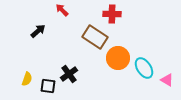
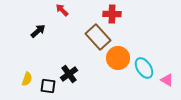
brown rectangle: moved 3 px right; rotated 15 degrees clockwise
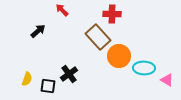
orange circle: moved 1 px right, 2 px up
cyan ellipse: rotated 55 degrees counterclockwise
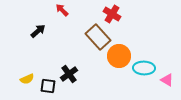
red cross: rotated 30 degrees clockwise
yellow semicircle: rotated 48 degrees clockwise
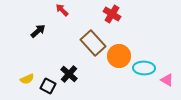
brown rectangle: moved 5 px left, 6 px down
black cross: rotated 12 degrees counterclockwise
black square: rotated 21 degrees clockwise
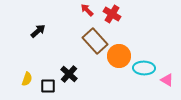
red arrow: moved 25 px right
brown rectangle: moved 2 px right, 2 px up
yellow semicircle: rotated 48 degrees counterclockwise
black square: rotated 28 degrees counterclockwise
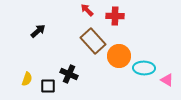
red cross: moved 3 px right, 2 px down; rotated 30 degrees counterclockwise
brown rectangle: moved 2 px left
black cross: rotated 18 degrees counterclockwise
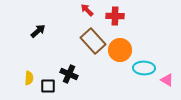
orange circle: moved 1 px right, 6 px up
yellow semicircle: moved 2 px right, 1 px up; rotated 16 degrees counterclockwise
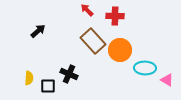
cyan ellipse: moved 1 px right
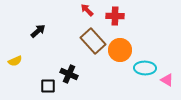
yellow semicircle: moved 14 px left, 17 px up; rotated 64 degrees clockwise
